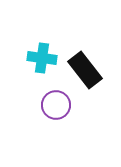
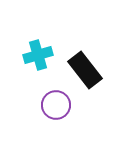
cyan cross: moved 4 px left, 3 px up; rotated 24 degrees counterclockwise
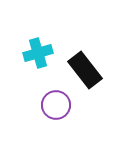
cyan cross: moved 2 px up
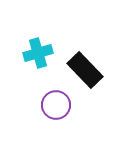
black rectangle: rotated 6 degrees counterclockwise
